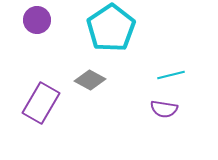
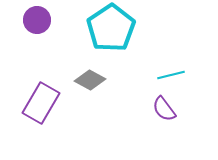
purple semicircle: rotated 44 degrees clockwise
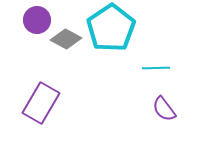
cyan line: moved 15 px left, 7 px up; rotated 12 degrees clockwise
gray diamond: moved 24 px left, 41 px up
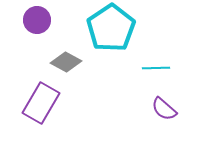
gray diamond: moved 23 px down
purple semicircle: rotated 12 degrees counterclockwise
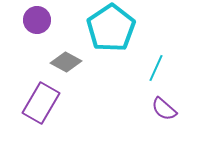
cyan line: rotated 64 degrees counterclockwise
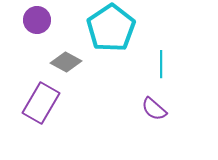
cyan line: moved 5 px right, 4 px up; rotated 24 degrees counterclockwise
purple semicircle: moved 10 px left
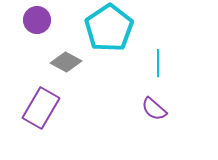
cyan pentagon: moved 2 px left
cyan line: moved 3 px left, 1 px up
purple rectangle: moved 5 px down
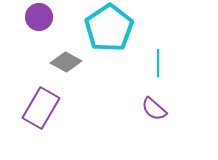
purple circle: moved 2 px right, 3 px up
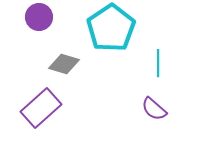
cyan pentagon: moved 2 px right
gray diamond: moved 2 px left, 2 px down; rotated 12 degrees counterclockwise
purple rectangle: rotated 18 degrees clockwise
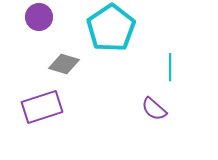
cyan line: moved 12 px right, 4 px down
purple rectangle: moved 1 px right, 1 px up; rotated 24 degrees clockwise
